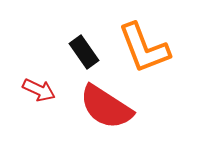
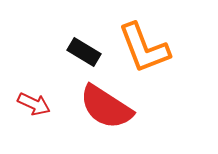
black rectangle: rotated 24 degrees counterclockwise
red arrow: moved 5 px left, 14 px down
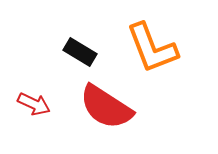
orange L-shape: moved 8 px right
black rectangle: moved 4 px left
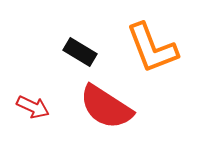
red arrow: moved 1 px left, 3 px down
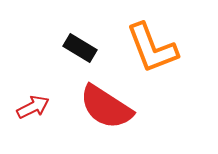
black rectangle: moved 4 px up
red arrow: rotated 52 degrees counterclockwise
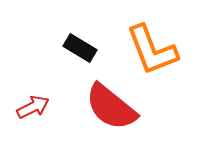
orange L-shape: moved 2 px down
red semicircle: moved 5 px right; rotated 6 degrees clockwise
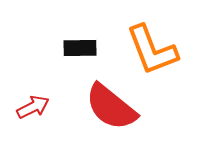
black rectangle: rotated 32 degrees counterclockwise
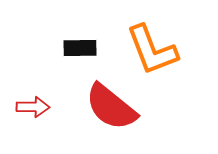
red arrow: rotated 28 degrees clockwise
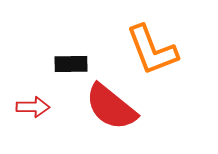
black rectangle: moved 9 px left, 16 px down
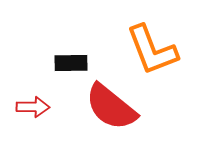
black rectangle: moved 1 px up
